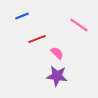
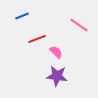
pink semicircle: moved 1 px left, 1 px up
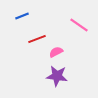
pink semicircle: rotated 72 degrees counterclockwise
